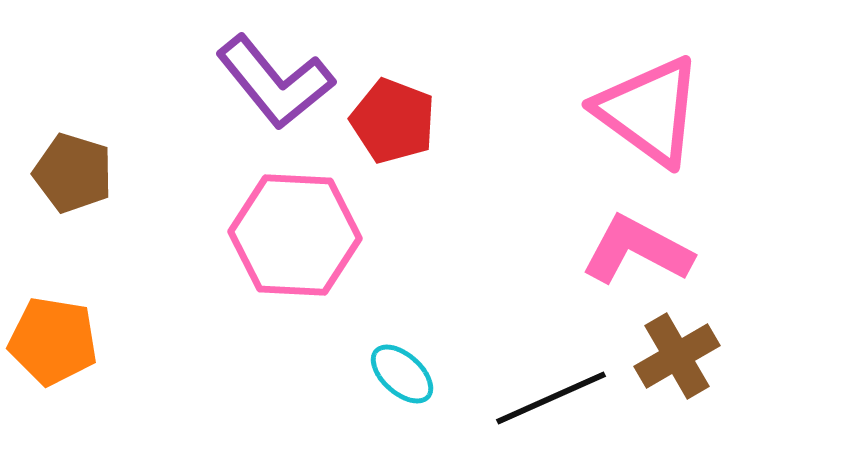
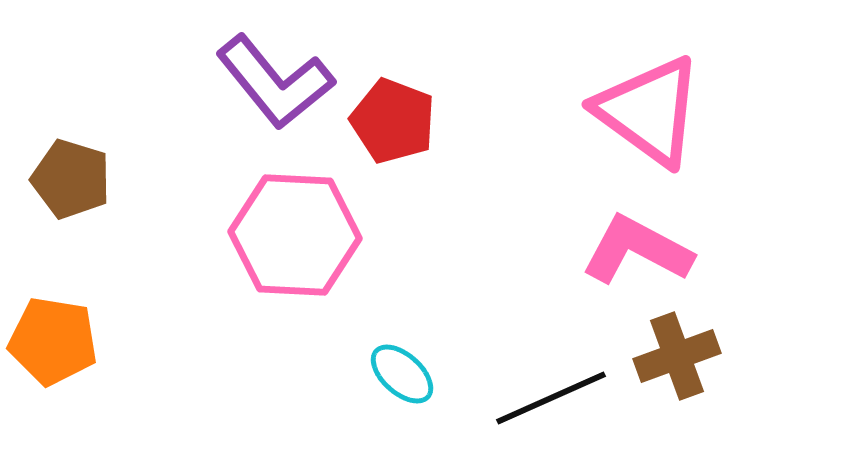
brown pentagon: moved 2 px left, 6 px down
brown cross: rotated 10 degrees clockwise
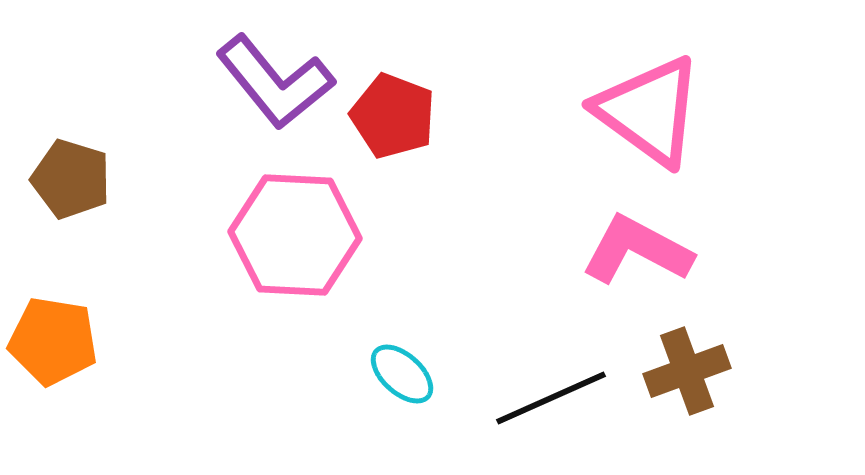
red pentagon: moved 5 px up
brown cross: moved 10 px right, 15 px down
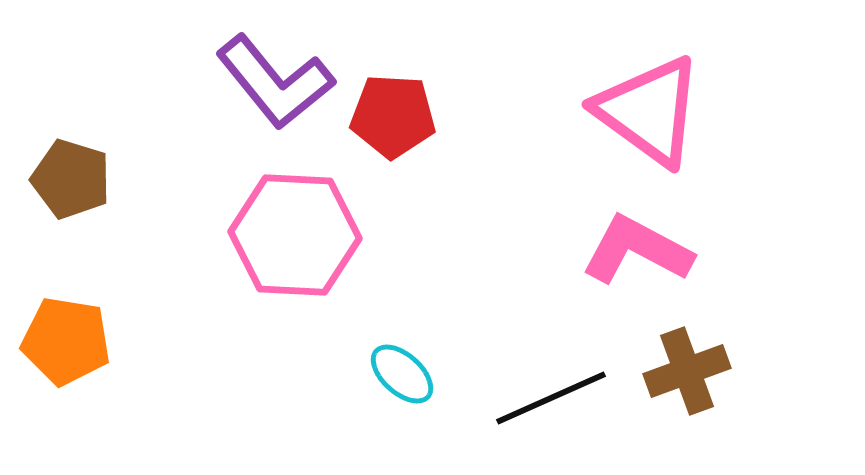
red pentagon: rotated 18 degrees counterclockwise
orange pentagon: moved 13 px right
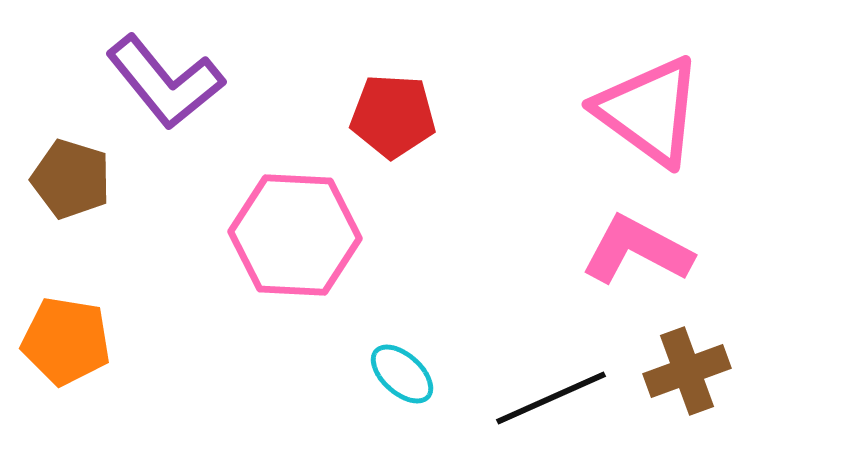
purple L-shape: moved 110 px left
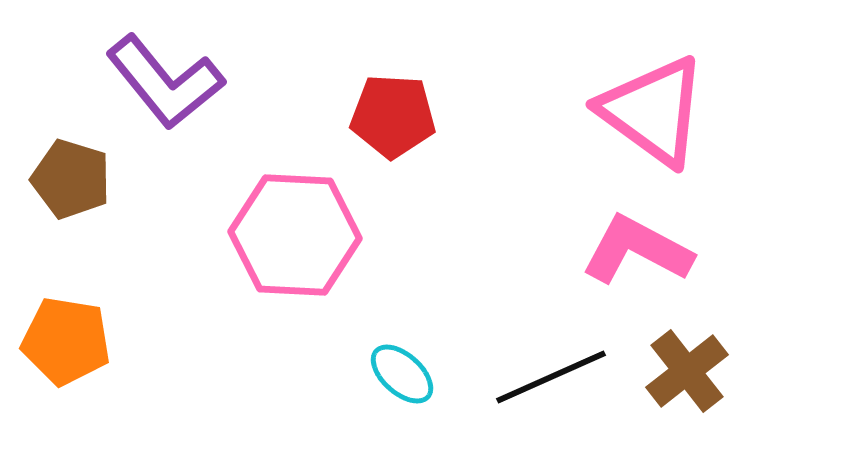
pink triangle: moved 4 px right
brown cross: rotated 18 degrees counterclockwise
black line: moved 21 px up
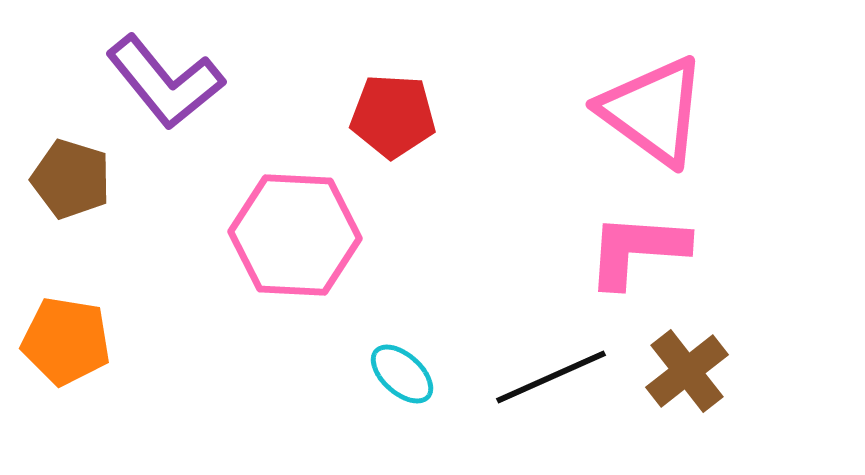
pink L-shape: rotated 24 degrees counterclockwise
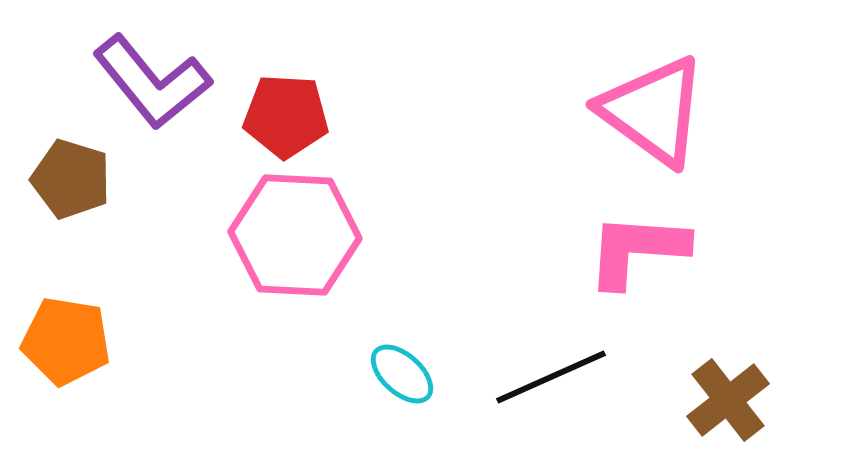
purple L-shape: moved 13 px left
red pentagon: moved 107 px left
brown cross: moved 41 px right, 29 px down
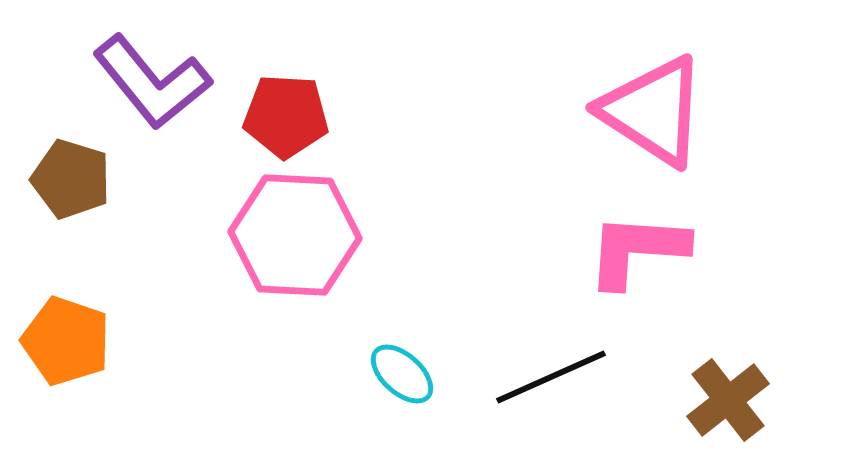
pink triangle: rotated 3 degrees counterclockwise
orange pentagon: rotated 10 degrees clockwise
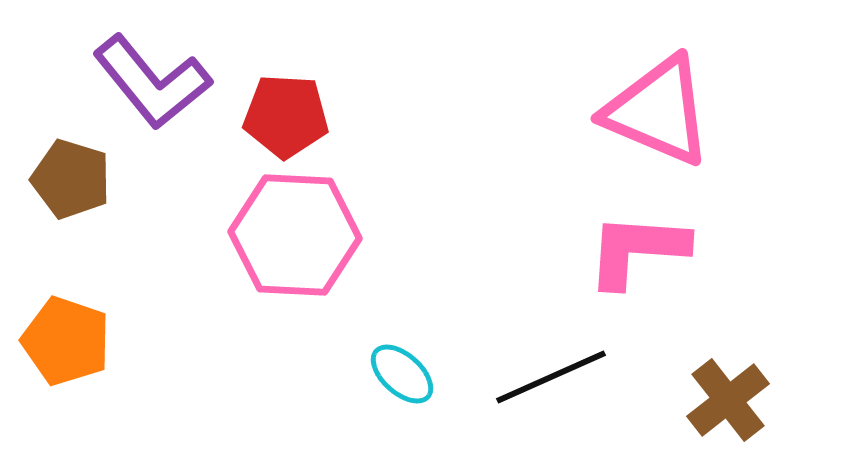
pink triangle: moved 5 px right; rotated 10 degrees counterclockwise
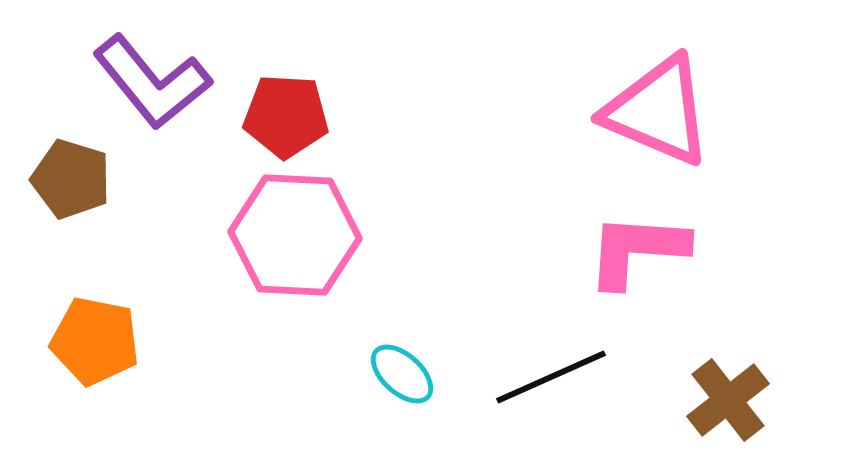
orange pentagon: moved 29 px right; rotated 8 degrees counterclockwise
